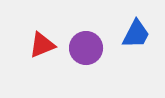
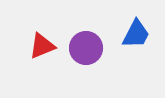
red triangle: moved 1 px down
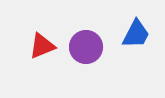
purple circle: moved 1 px up
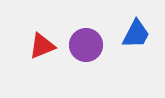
purple circle: moved 2 px up
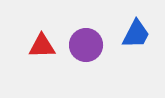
red triangle: rotated 20 degrees clockwise
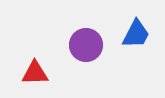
red triangle: moved 7 px left, 27 px down
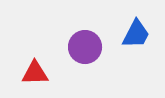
purple circle: moved 1 px left, 2 px down
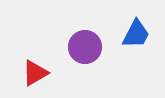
red triangle: rotated 28 degrees counterclockwise
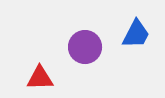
red triangle: moved 5 px right, 5 px down; rotated 28 degrees clockwise
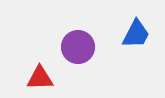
purple circle: moved 7 px left
